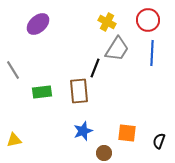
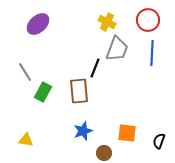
gray trapezoid: rotated 12 degrees counterclockwise
gray line: moved 12 px right, 2 px down
green rectangle: moved 1 px right; rotated 54 degrees counterclockwise
yellow triangle: moved 12 px right; rotated 21 degrees clockwise
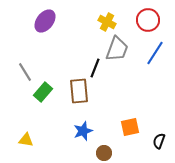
purple ellipse: moved 7 px right, 3 px up; rotated 10 degrees counterclockwise
blue line: moved 3 px right; rotated 30 degrees clockwise
green rectangle: rotated 12 degrees clockwise
orange square: moved 3 px right, 6 px up; rotated 18 degrees counterclockwise
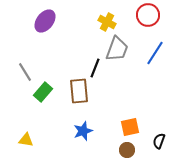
red circle: moved 5 px up
brown circle: moved 23 px right, 3 px up
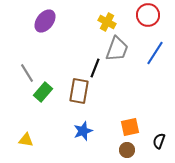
gray line: moved 2 px right, 1 px down
brown rectangle: rotated 15 degrees clockwise
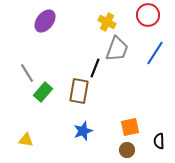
black semicircle: rotated 21 degrees counterclockwise
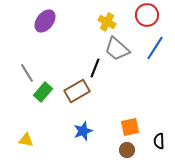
red circle: moved 1 px left
gray trapezoid: rotated 112 degrees clockwise
blue line: moved 5 px up
brown rectangle: moved 2 px left; rotated 50 degrees clockwise
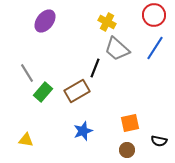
red circle: moved 7 px right
orange square: moved 4 px up
black semicircle: rotated 77 degrees counterclockwise
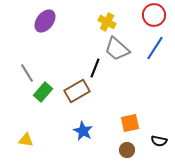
blue star: rotated 24 degrees counterclockwise
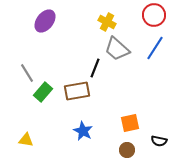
brown rectangle: rotated 20 degrees clockwise
